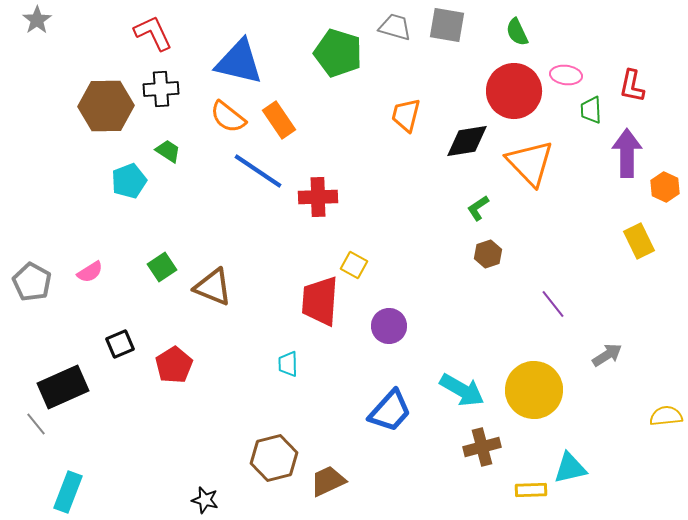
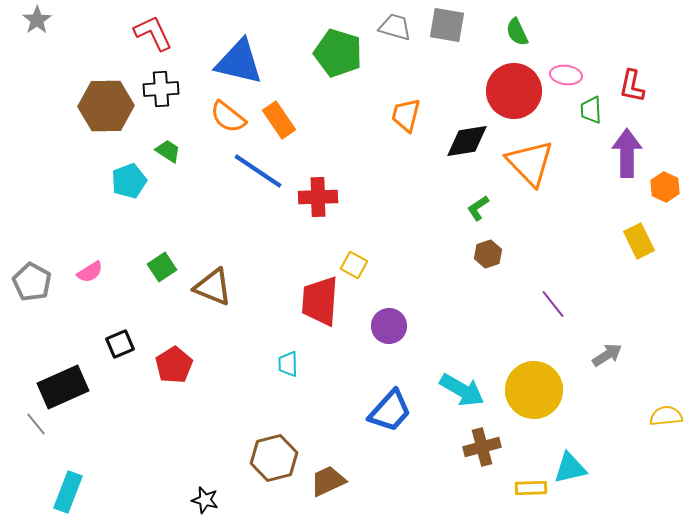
yellow rectangle at (531, 490): moved 2 px up
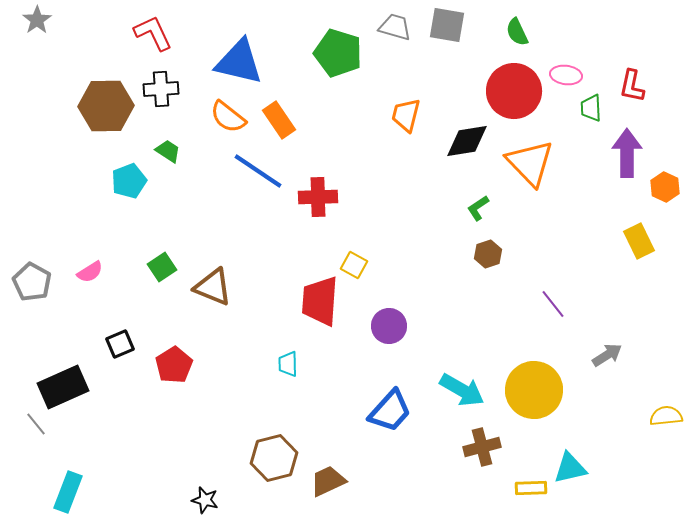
green trapezoid at (591, 110): moved 2 px up
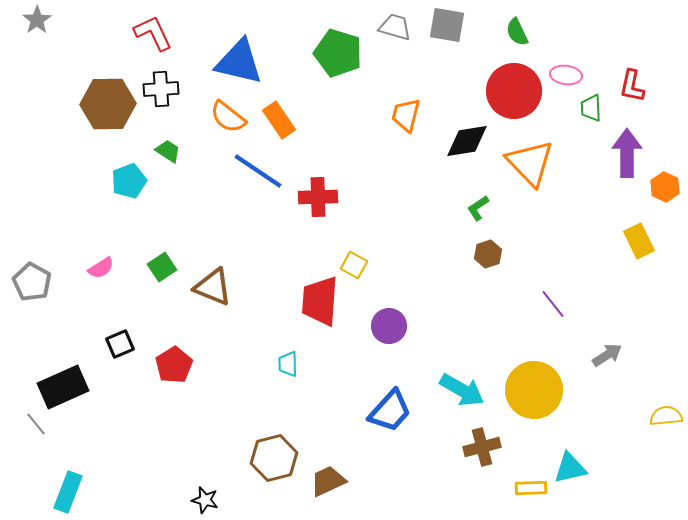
brown hexagon at (106, 106): moved 2 px right, 2 px up
pink semicircle at (90, 272): moved 11 px right, 4 px up
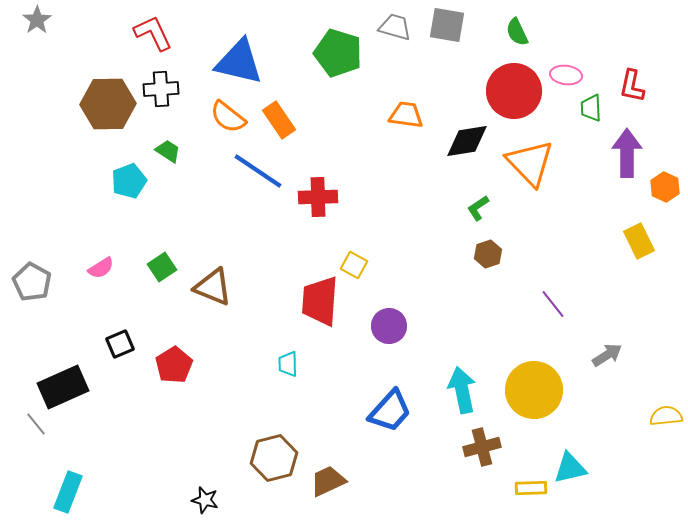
orange trapezoid at (406, 115): rotated 84 degrees clockwise
cyan arrow at (462, 390): rotated 132 degrees counterclockwise
